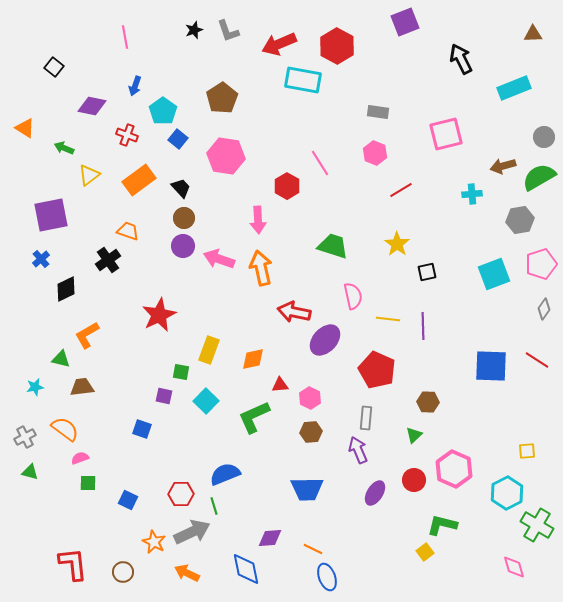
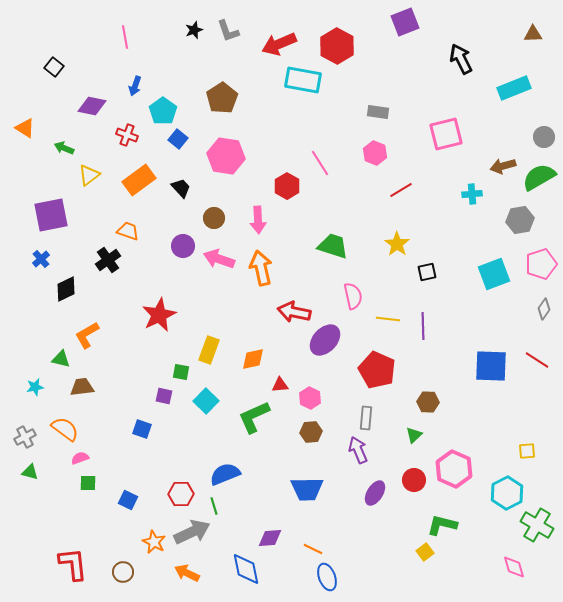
brown circle at (184, 218): moved 30 px right
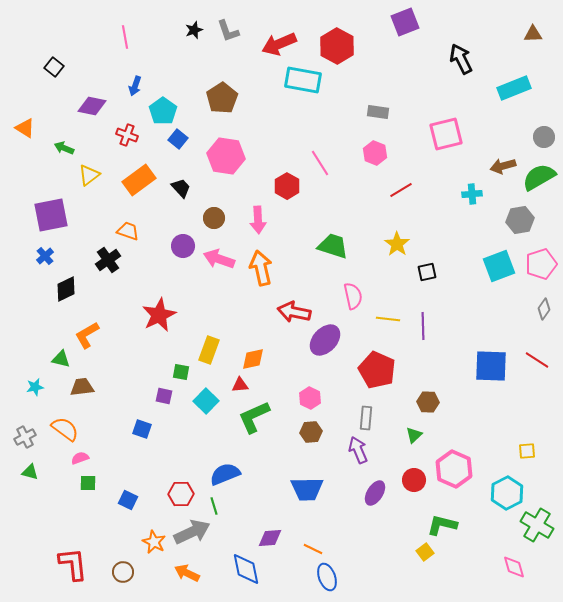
blue cross at (41, 259): moved 4 px right, 3 px up
cyan square at (494, 274): moved 5 px right, 8 px up
red triangle at (280, 385): moved 40 px left
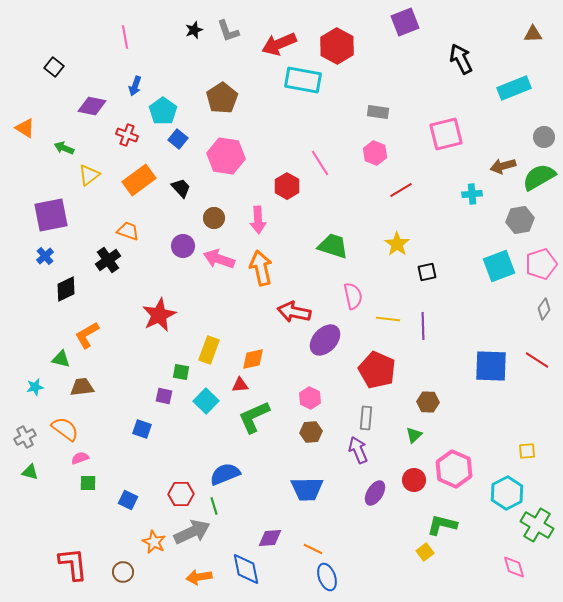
orange arrow at (187, 573): moved 12 px right, 4 px down; rotated 35 degrees counterclockwise
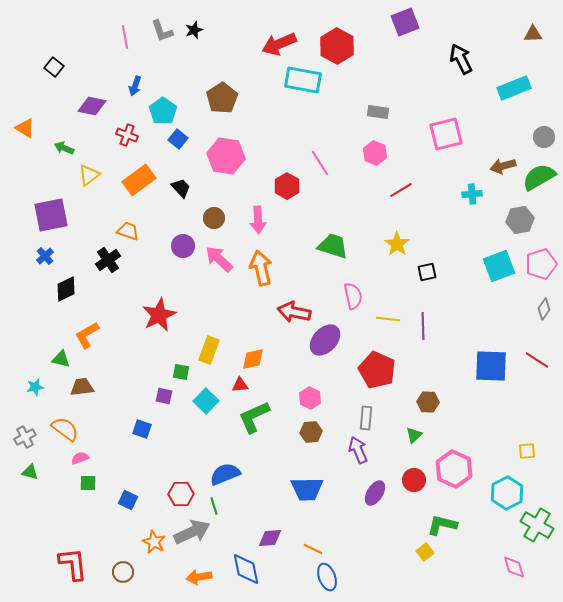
gray L-shape at (228, 31): moved 66 px left
pink arrow at (219, 259): rotated 24 degrees clockwise
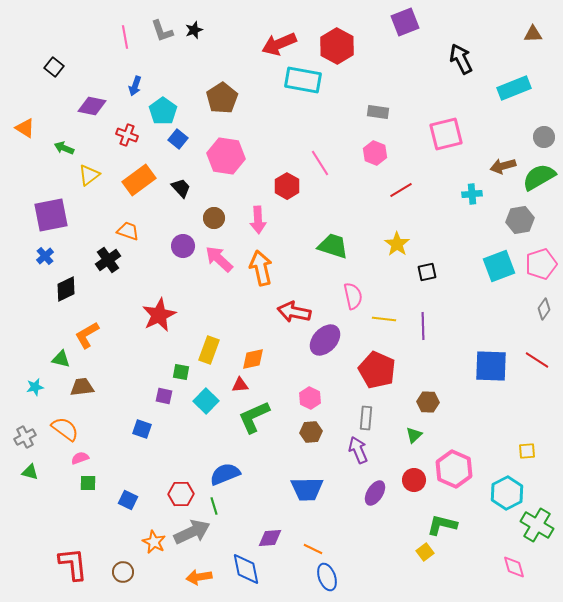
yellow line at (388, 319): moved 4 px left
